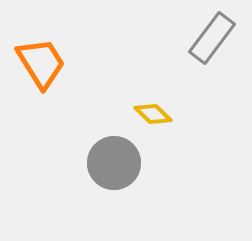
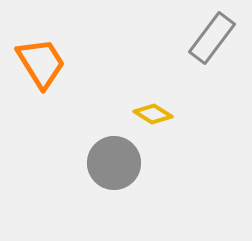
yellow diamond: rotated 12 degrees counterclockwise
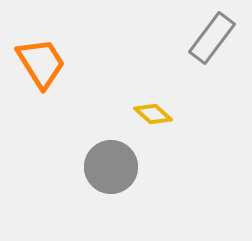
yellow diamond: rotated 9 degrees clockwise
gray circle: moved 3 px left, 4 px down
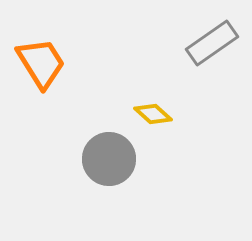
gray rectangle: moved 5 px down; rotated 18 degrees clockwise
gray circle: moved 2 px left, 8 px up
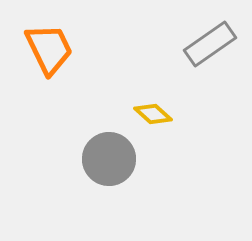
gray rectangle: moved 2 px left, 1 px down
orange trapezoid: moved 8 px right, 14 px up; rotated 6 degrees clockwise
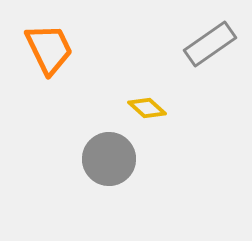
yellow diamond: moved 6 px left, 6 px up
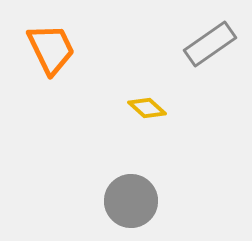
orange trapezoid: moved 2 px right
gray circle: moved 22 px right, 42 px down
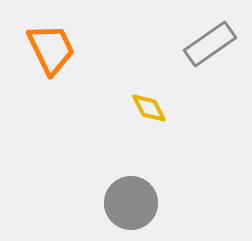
yellow diamond: moved 2 px right; rotated 21 degrees clockwise
gray circle: moved 2 px down
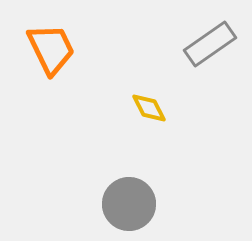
gray circle: moved 2 px left, 1 px down
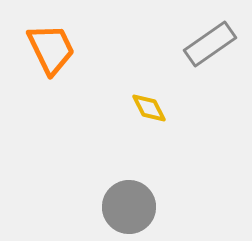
gray circle: moved 3 px down
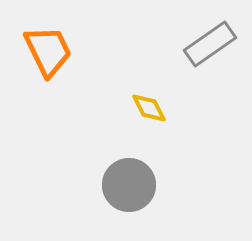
orange trapezoid: moved 3 px left, 2 px down
gray circle: moved 22 px up
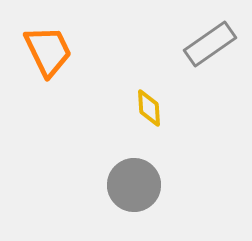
yellow diamond: rotated 24 degrees clockwise
gray circle: moved 5 px right
